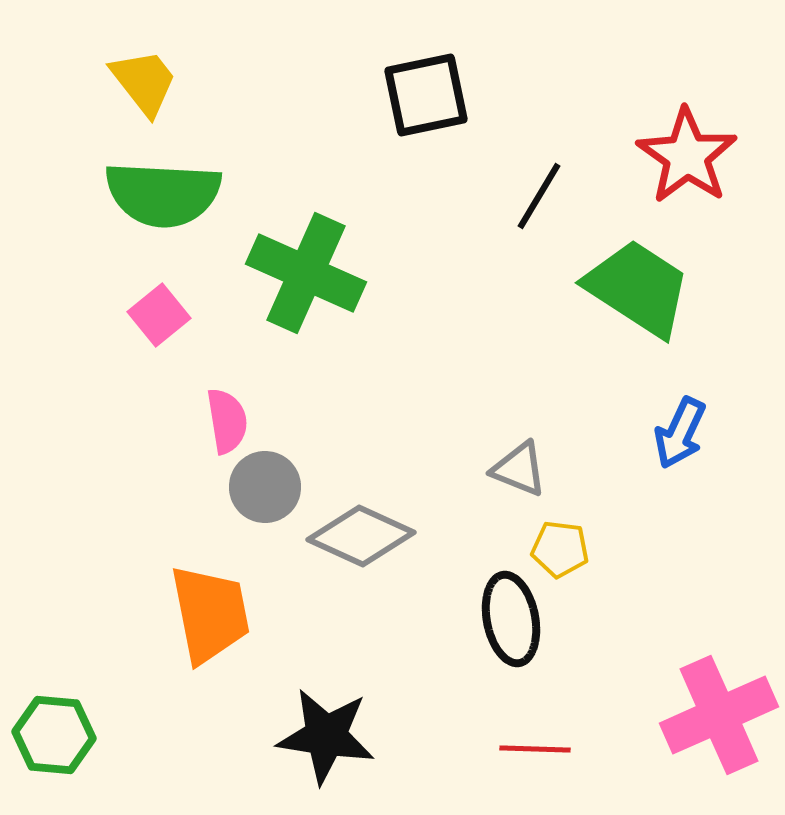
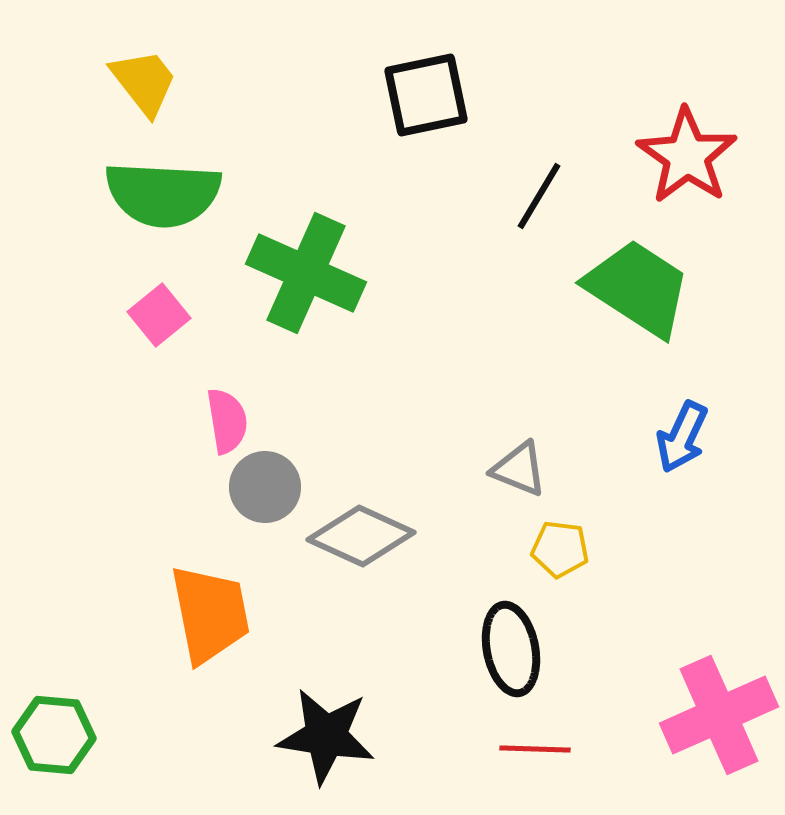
blue arrow: moved 2 px right, 4 px down
black ellipse: moved 30 px down
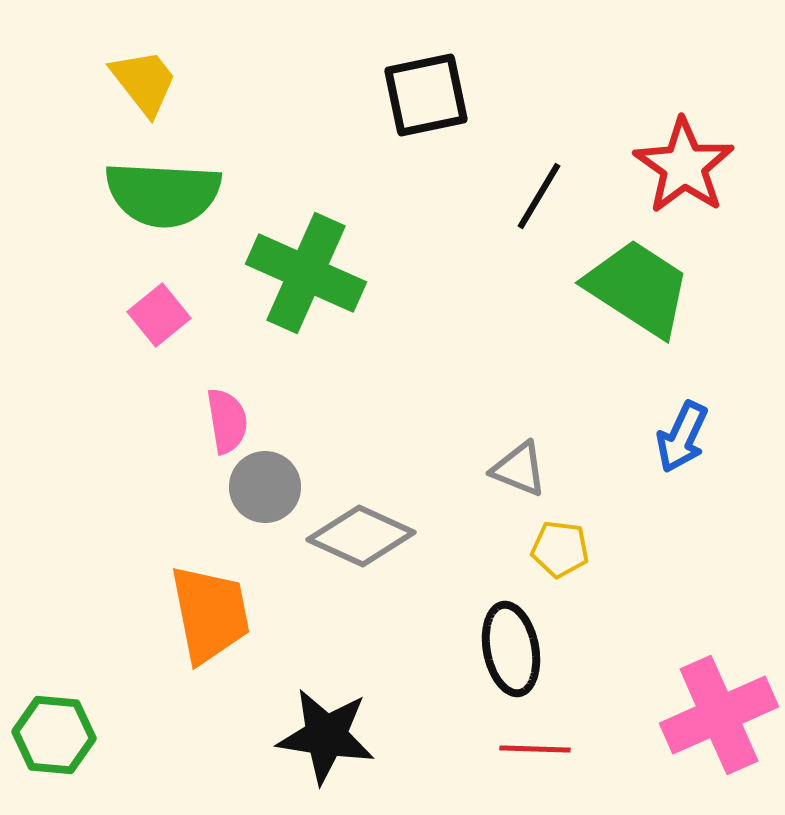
red star: moved 3 px left, 10 px down
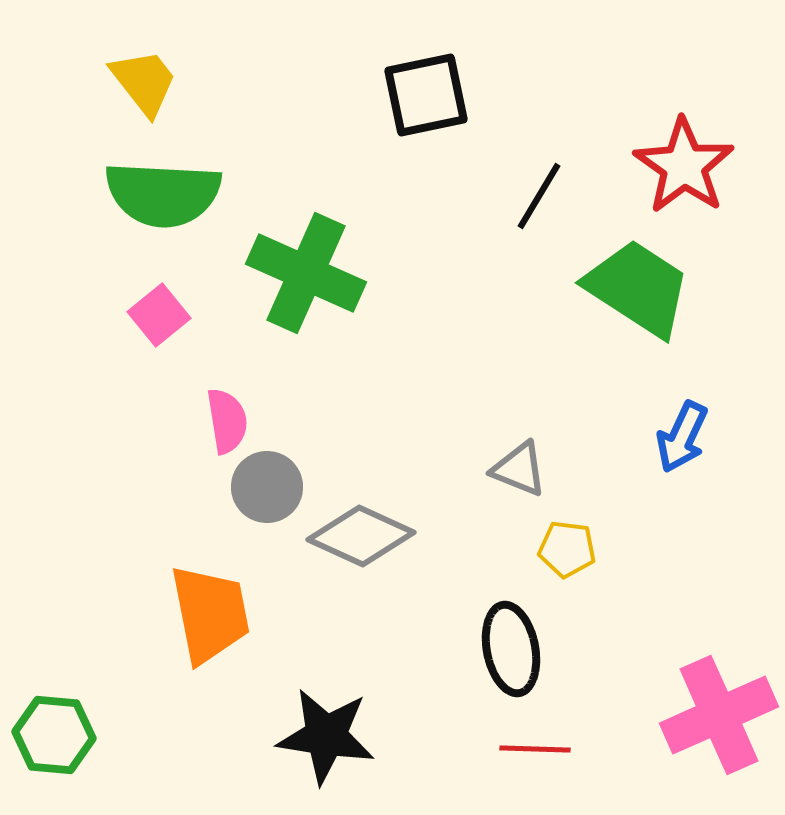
gray circle: moved 2 px right
yellow pentagon: moved 7 px right
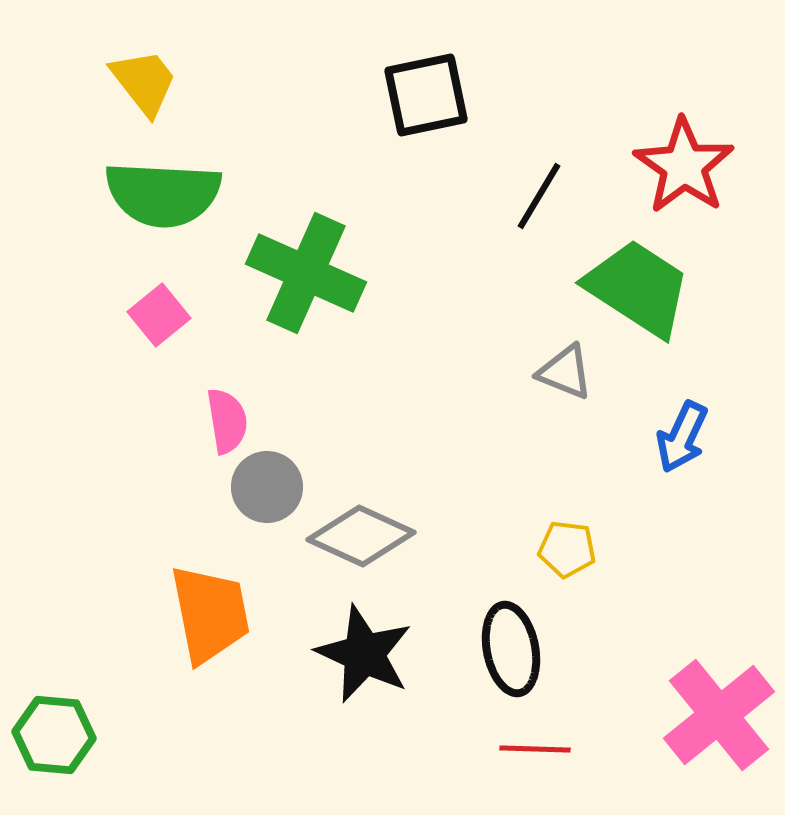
gray triangle: moved 46 px right, 97 px up
pink cross: rotated 15 degrees counterclockwise
black star: moved 38 px right, 82 px up; rotated 16 degrees clockwise
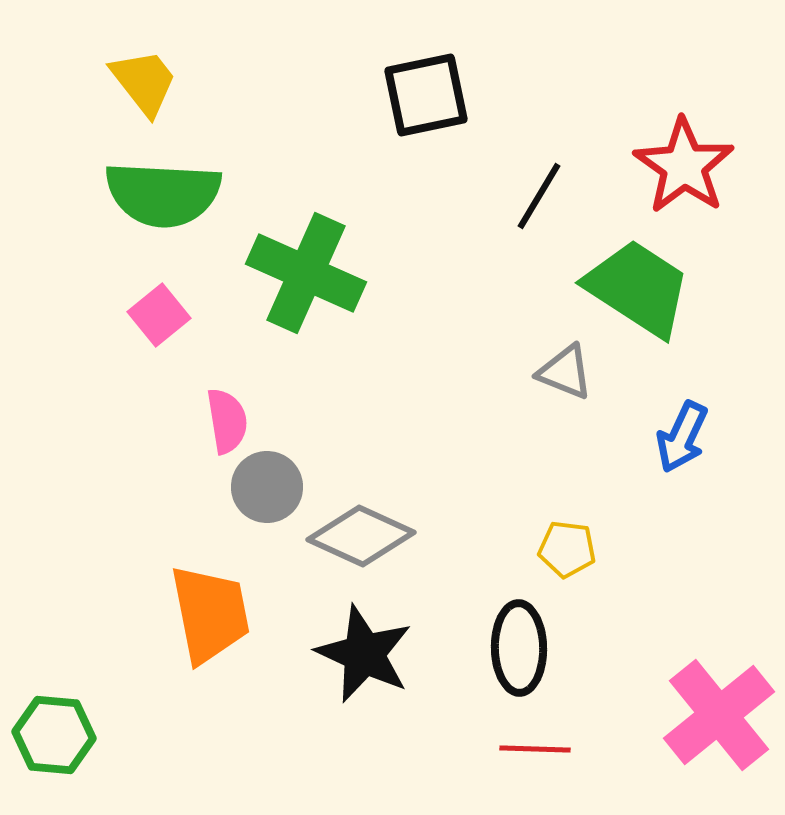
black ellipse: moved 8 px right, 1 px up; rotated 10 degrees clockwise
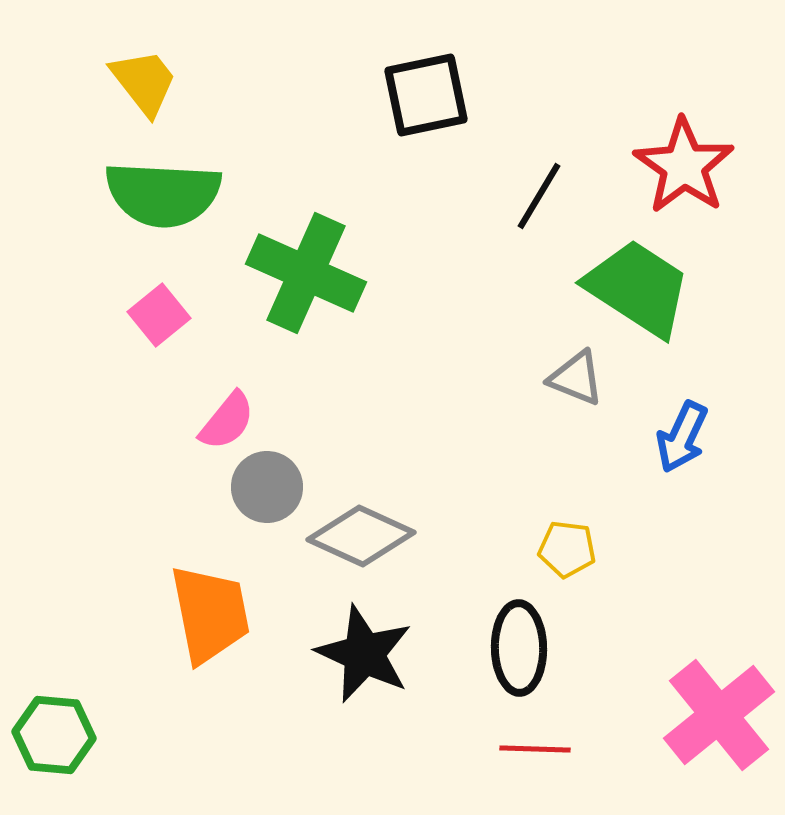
gray triangle: moved 11 px right, 6 px down
pink semicircle: rotated 48 degrees clockwise
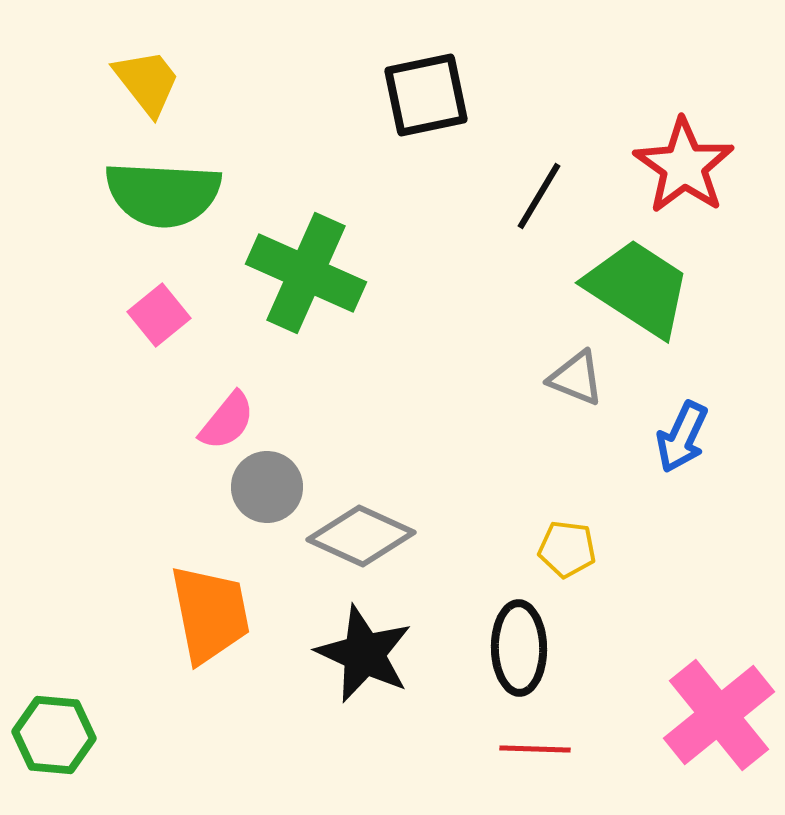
yellow trapezoid: moved 3 px right
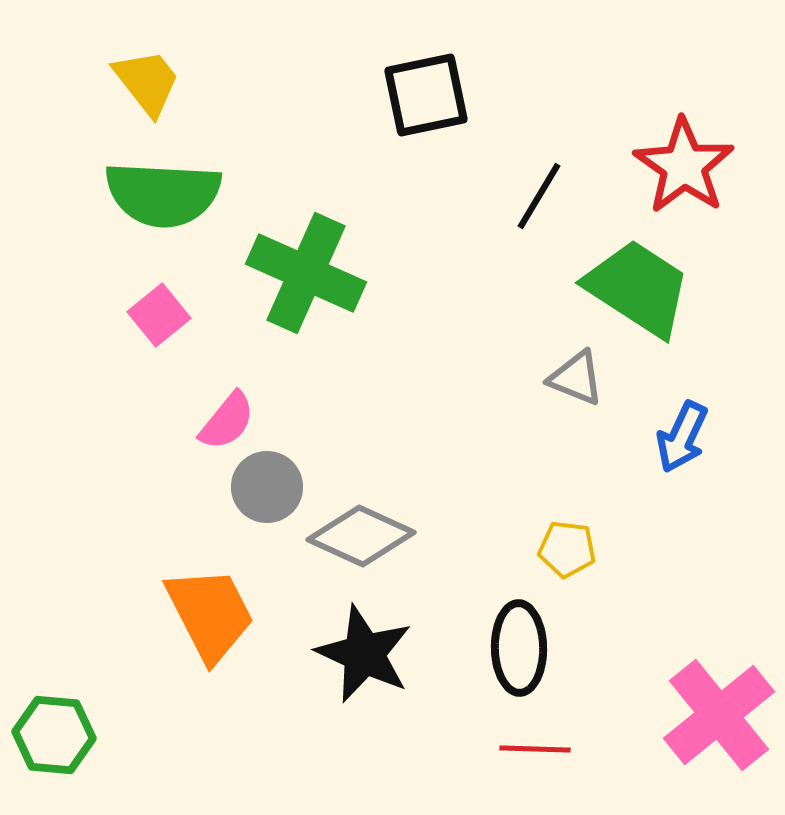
orange trapezoid: rotated 16 degrees counterclockwise
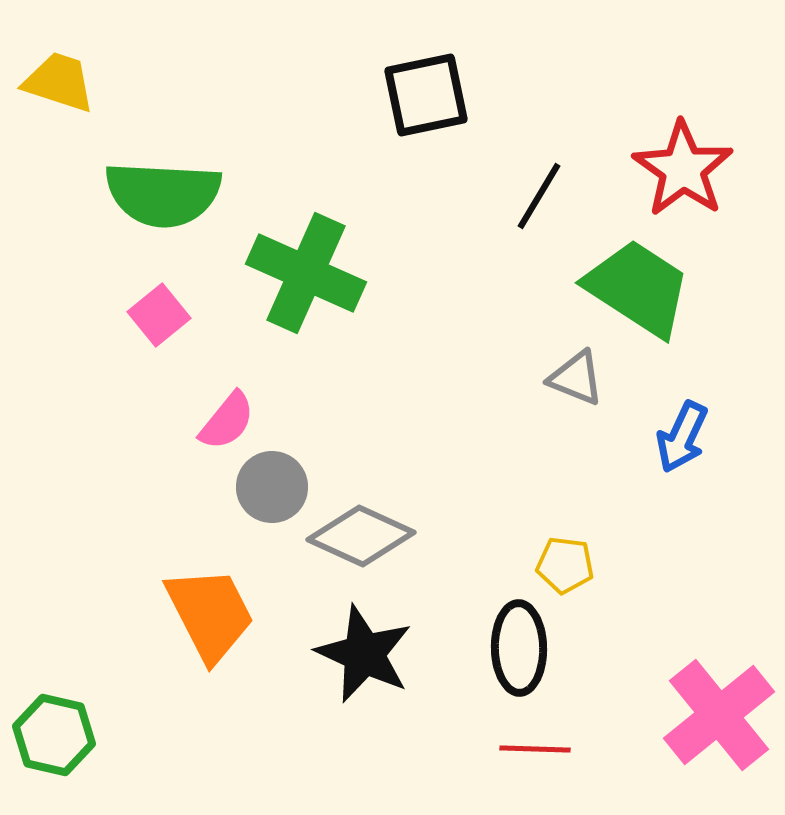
yellow trapezoid: moved 88 px left; rotated 34 degrees counterclockwise
red star: moved 1 px left, 3 px down
gray circle: moved 5 px right
yellow pentagon: moved 2 px left, 16 px down
green hexagon: rotated 8 degrees clockwise
